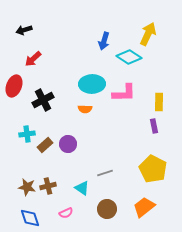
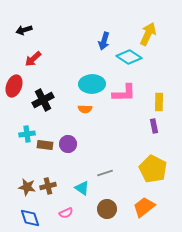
brown rectangle: rotated 49 degrees clockwise
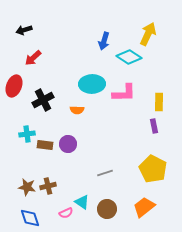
red arrow: moved 1 px up
orange semicircle: moved 8 px left, 1 px down
cyan triangle: moved 14 px down
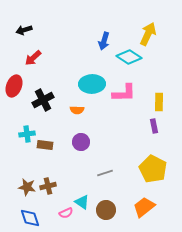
purple circle: moved 13 px right, 2 px up
brown circle: moved 1 px left, 1 px down
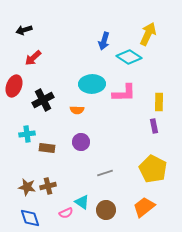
brown rectangle: moved 2 px right, 3 px down
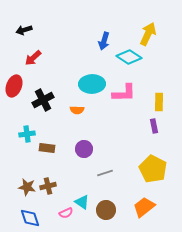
purple circle: moved 3 px right, 7 px down
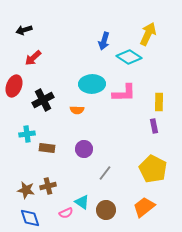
gray line: rotated 35 degrees counterclockwise
brown star: moved 1 px left, 3 px down
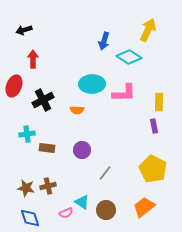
yellow arrow: moved 4 px up
red arrow: moved 1 px down; rotated 132 degrees clockwise
purple circle: moved 2 px left, 1 px down
brown star: moved 2 px up
